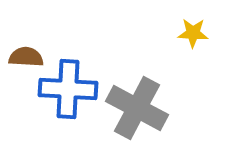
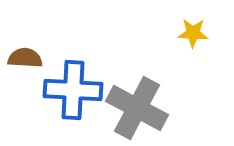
brown semicircle: moved 1 px left, 1 px down
blue cross: moved 5 px right, 1 px down
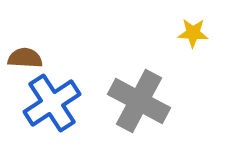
blue cross: moved 21 px left, 13 px down; rotated 36 degrees counterclockwise
gray cross: moved 2 px right, 7 px up
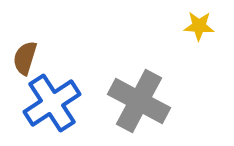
yellow star: moved 6 px right, 7 px up
brown semicircle: rotated 76 degrees counterclockwise
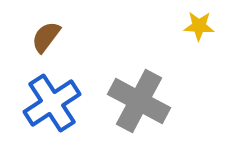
brown semicircle: moved 21 px right, 21 px up; rotated 20 degrees clockwise
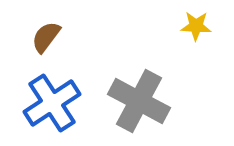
yellow star: moved 3 px left
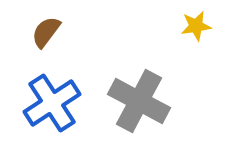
yellow star: rotated 12 degrees counterclockwise
brown semicircle: moved 5 px up
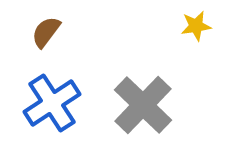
gray cross: moved 4 px right, 4 px down; rotated 16 degrees clockwise
